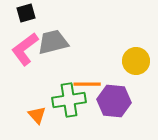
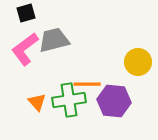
gray trapezoid: moved 1 px right, 2 px up
yellow circle: moved 2 px right, 1 px down
orange triangle: moved 13 px up
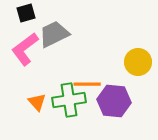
gray trapezoid: moved 6 px up; rotated 12 degrees counterclockwise
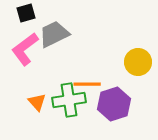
purple hexagon: moved 3 px down; rotated 24 degrees counterclockwise
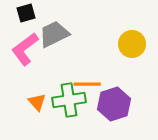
yellow circle: moved 6 px left, 18 px up
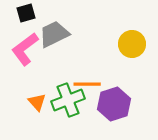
green cross: moved 1 px left; rotated 12 degrees counterclockwise
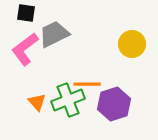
black square: rotated 24 degrees clockwise
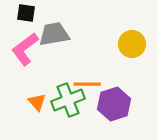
gray trapezoid: rotated 16 degrees clockwise
